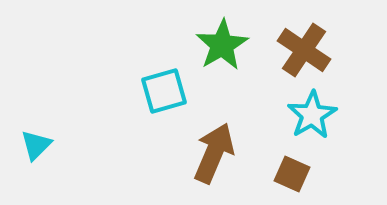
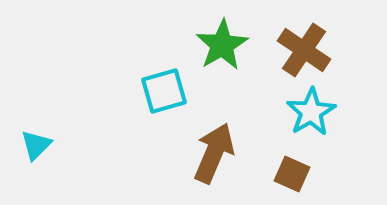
cyan star: moved 1 px left, 3 px up
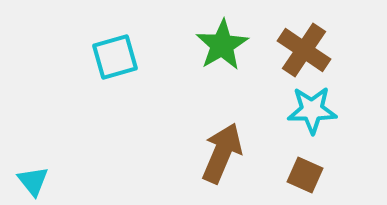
cyan square: moved 49 px left, 34 px up
cyan star: moved 1 px right, 2 px up; rotated 30 degrees clockwise
cyan triangle: moved 3 px left, 36 px down; rotated 24 degrees counterclockwise
brown arrow: moved 8 px right
brown square: moved 13 px right, 1 px down
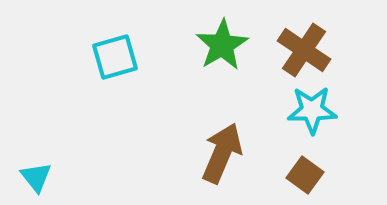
brown square: rotated 12 degrees clockwise
cyan triangle: moved 3 px right, 4 px up
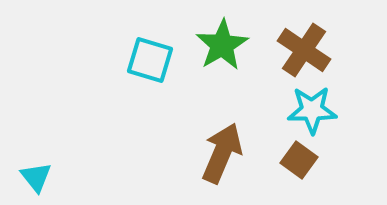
cyan square: moved 35 px right, 3 px down; rotated 33 degrees clockwise
brown square: moved 6 px left, 15 px up
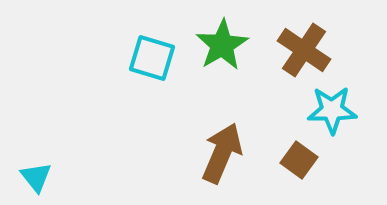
cyan square: moved 2 px right, 2 px up
cyan star: moved 20 px right
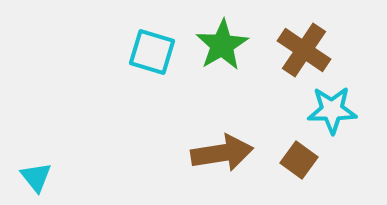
cyan square: moved 6 px up
brown arrow: rotated 58 degrees clockwise
